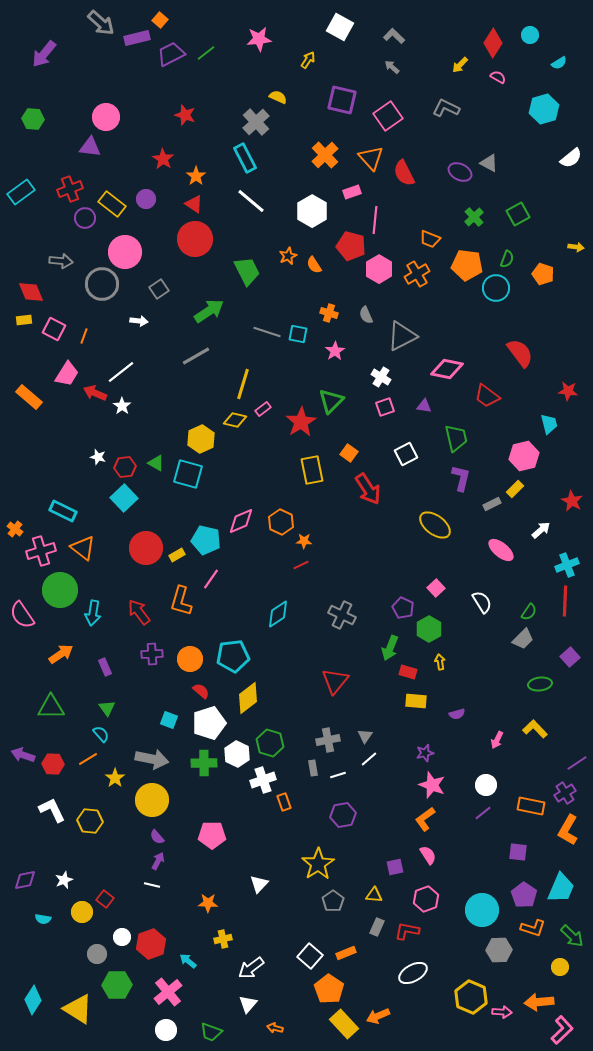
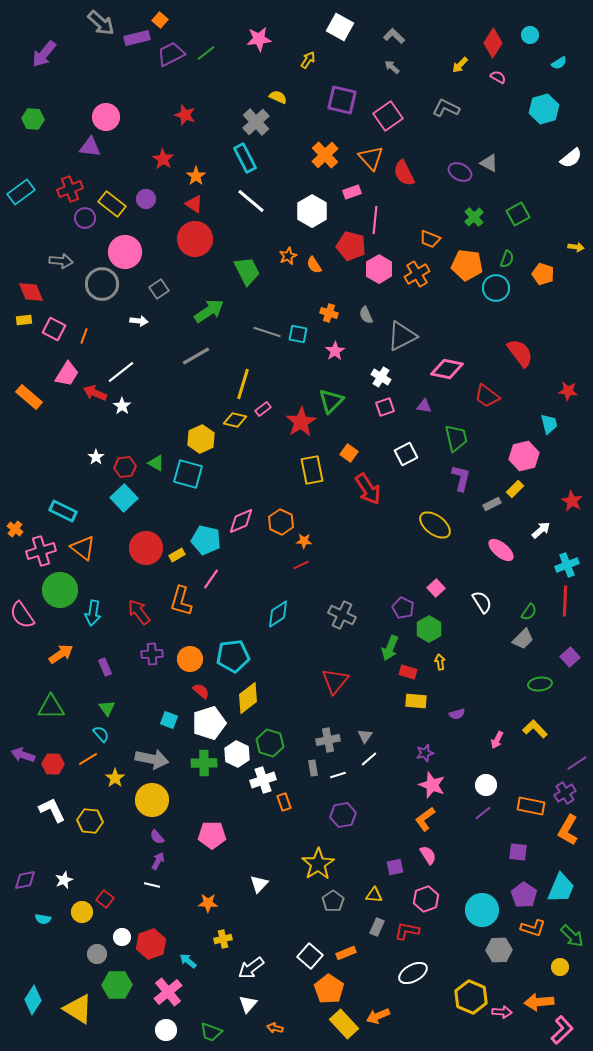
white star at (98, 457): moved 2 px left; rotated 21 degrees clockwise
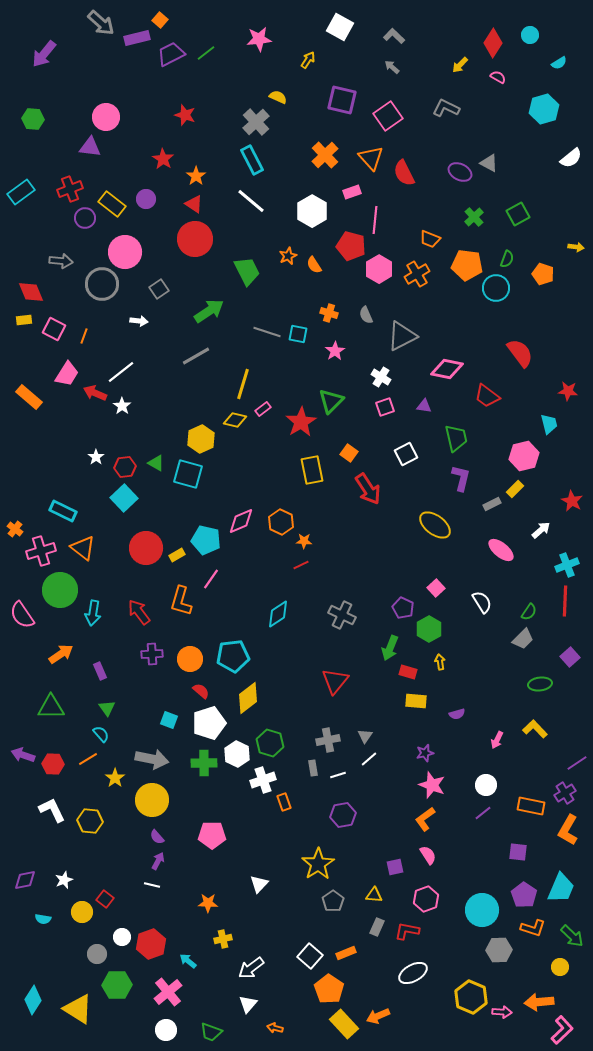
cyan rectangle at (245, 158): moved 7 px right, 2 px down
purple rectangle at (105, 667): moved 5 px left, 4 px down
